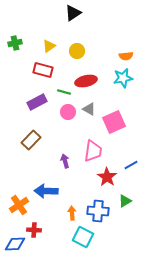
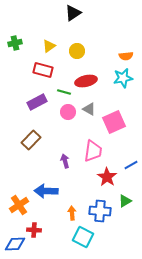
blue cross: moved 2 px right
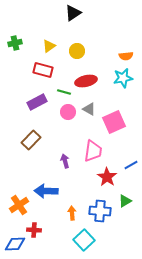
cyan square: moved 1 px right, 3 px down; rotated 20 degrees clockwise
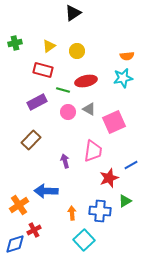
orange semicircle: moved 1 px right
green line: moved 1 px left, 2 px up
red star: moved 2 px right, 1 px down; rotated 18 degrees clockwise
red cross: rotated 32 degrees counterclockwise
blue diamond: rotated 15 degrees counterclockwise
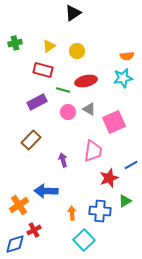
purple arrow: moved 2 px left, 1 px up
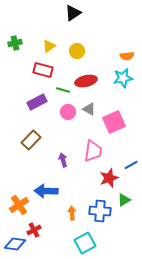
green triangle: moved 1 px left, 1 px up
cyan square: moved 1 px right, 3 px down; rotated 15 degrees clockwise
blue diamond: rotated 25 degrees clockwise
